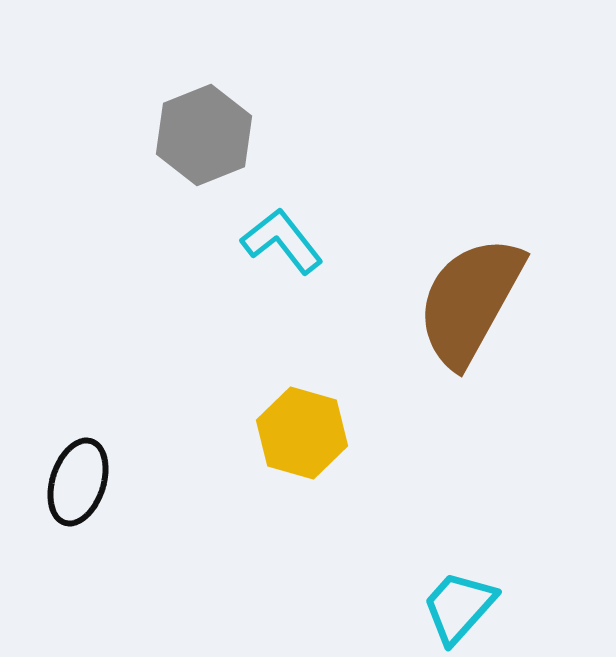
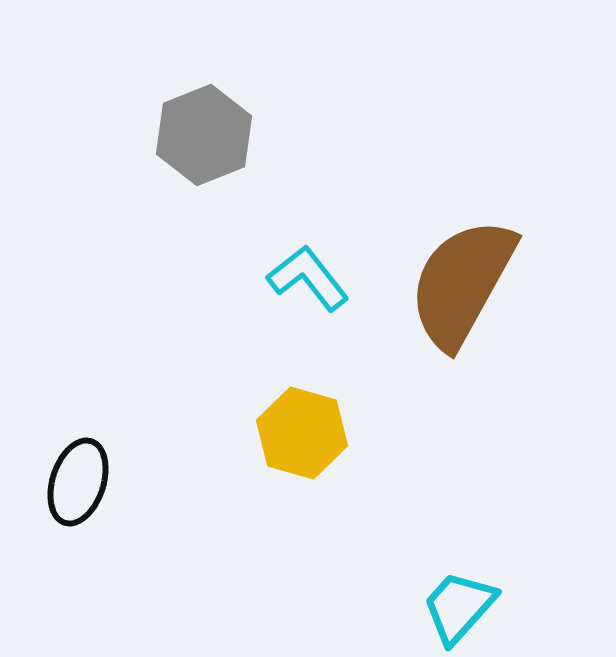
cyan L-shape: moved 26 px right, 37 px down
brown semicircle: moved 8 px left, 18 px up
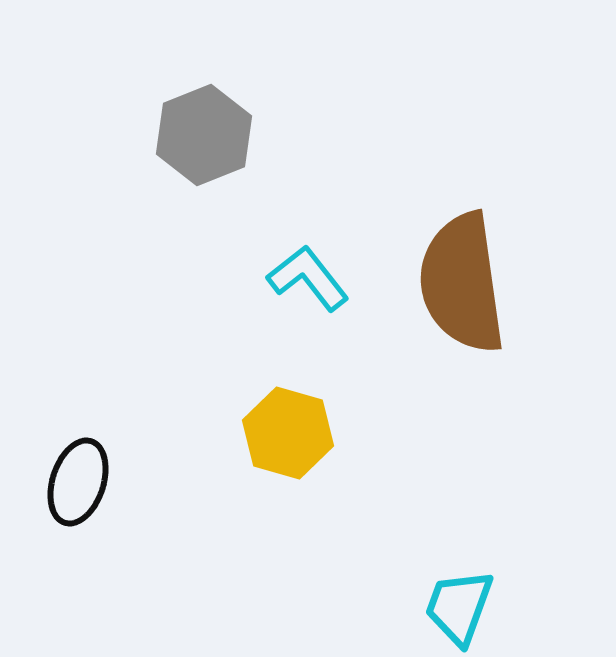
brown semicircle: rotated 37 degrees counterclockwise
yellow hexagon: moved 14 px left
cyan trapezoid: rotated 22 degrees counterclockwise
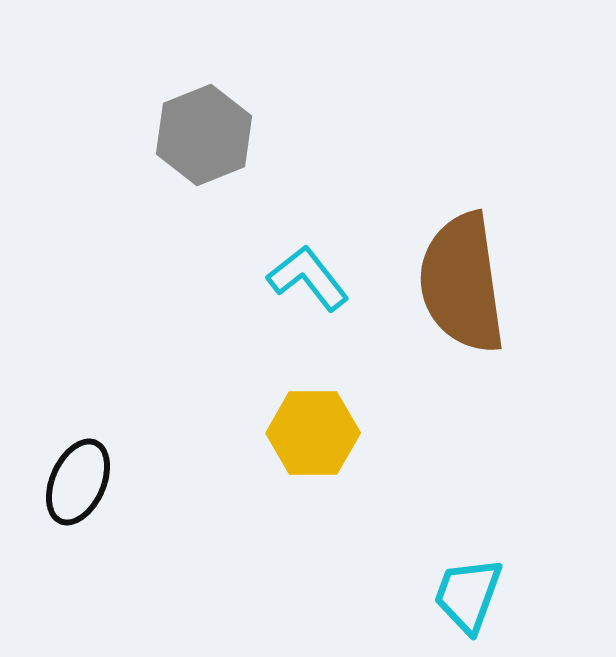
yellow hexagon: moved 25 px right; rotated 16 degrees counterclockwise
black ellipse: rotated 6 degrees clockwise
cyan trapezoid: moved 9 px right, 12 px up
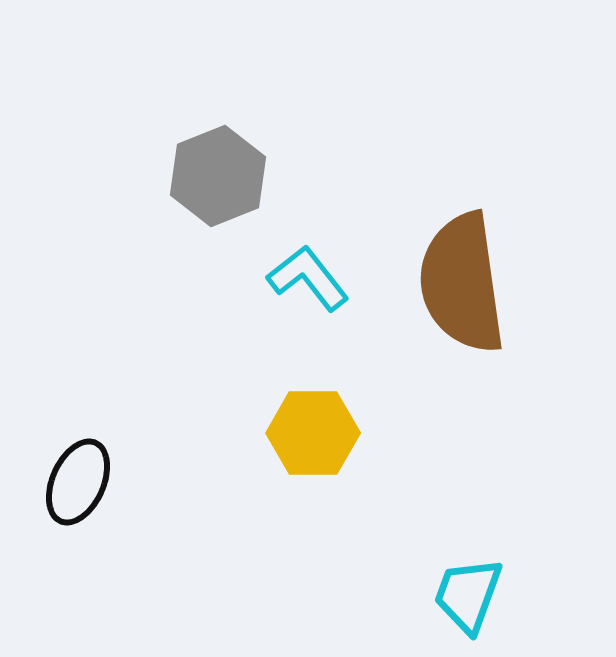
gray hexagon: moved 14 px right, 41 px down
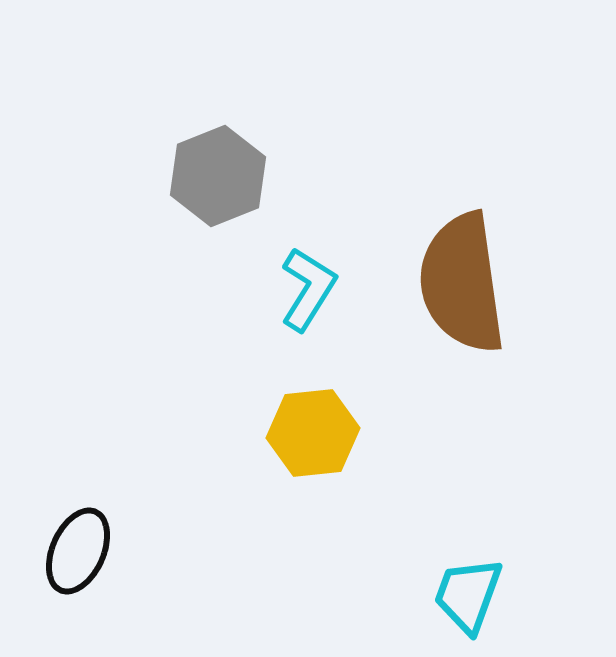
cyan L-shape: moved 11 px down; rotated 70 degrees clockwise
yellow hexagon: rotated 6 degrees counterclockwise
black ellipse: moved 69 px down
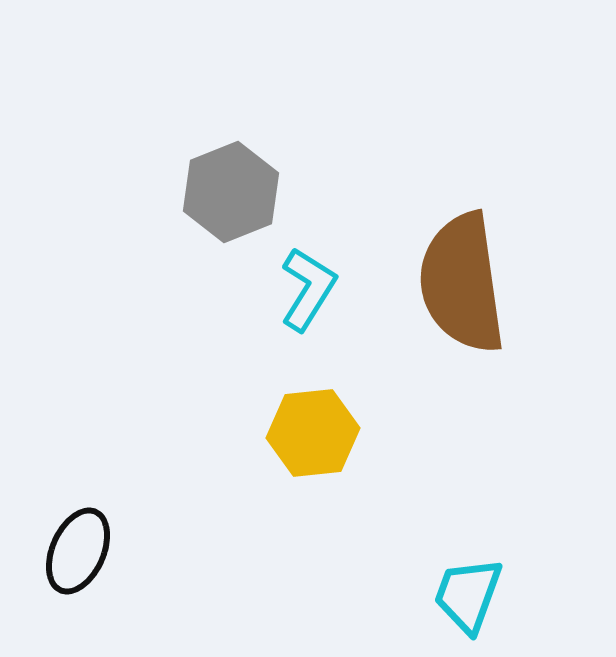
gray hexagon: moved 13 px right, 16 px down
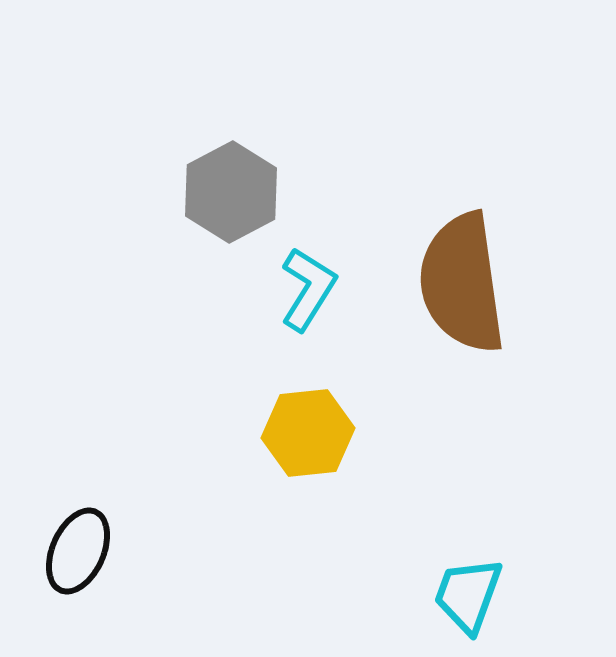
gray hexagon: rotated 6 degrees counterclockwise
yellow hexagon: moved 5 px left
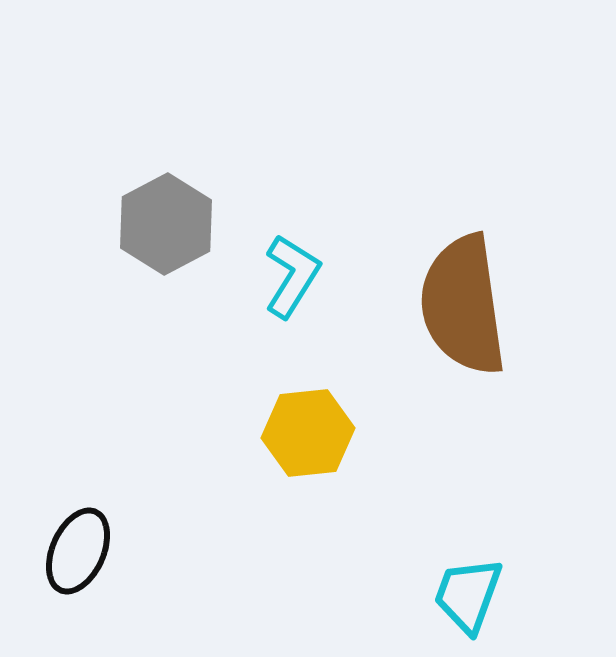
gray hexagon: moved 65 px left, 32 px down
brown semicircle: moved 1 px right, 22 px down
cyan L-shape: moved 16 px left, 13 px up
